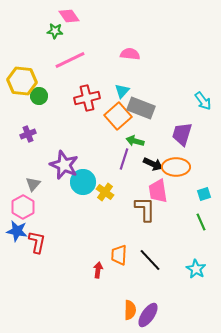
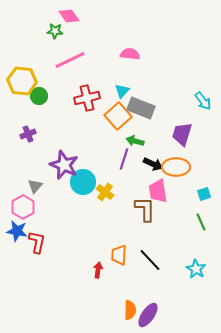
gray triangle: moved 2 px right, 2 px down
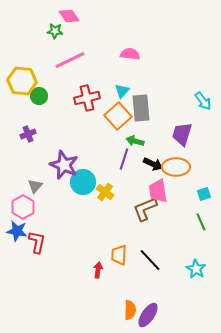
gray rectangle: rotated 64 degrees clockwise
brown L-shape: rotated 112 degrees counterclockwise
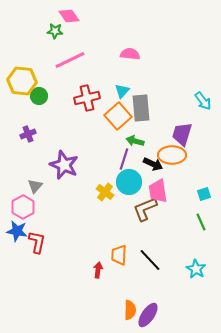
orange ellipse: moved 4 px left, 12 px up
cyan circle: moved 46 px right
